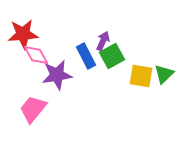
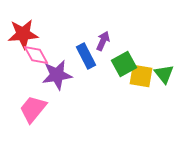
green square: moved 12 px right, 8 px down
green triangle: rotated 25 degrees counterclockwise
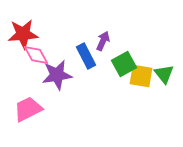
pink trapezoid: moved 5 px left; rotated 24 degrees clockwise
